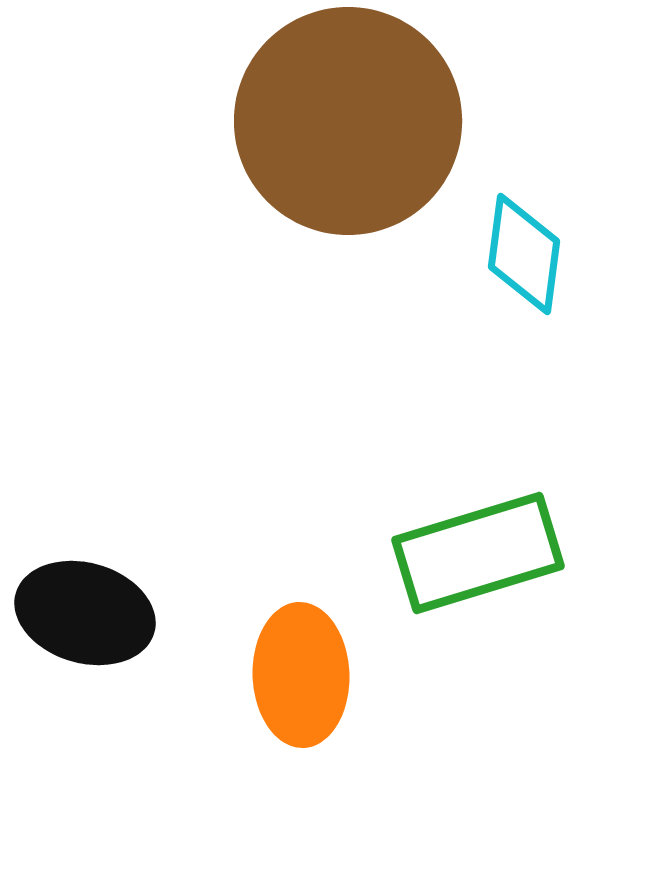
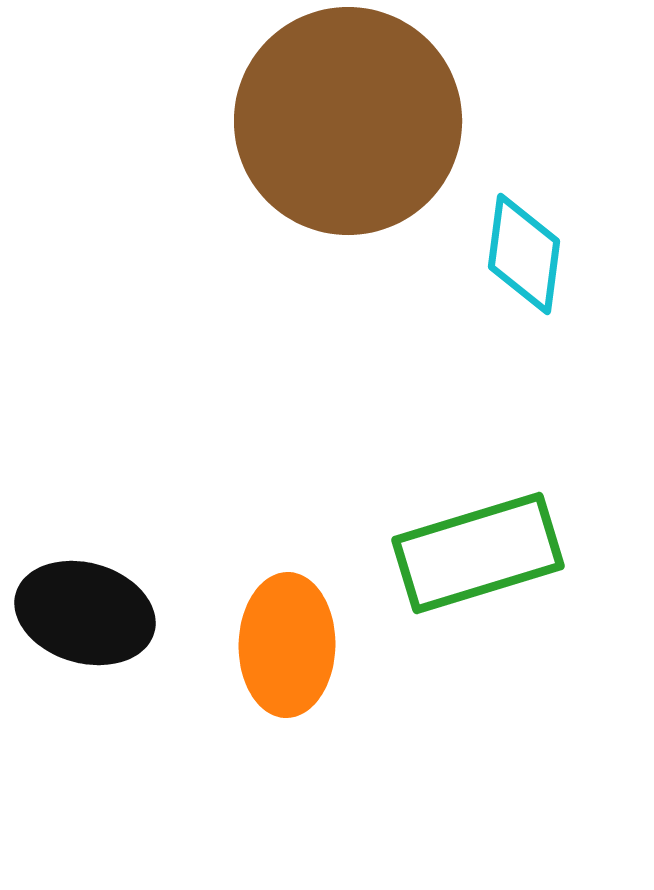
orange ellipse: moved 14 px left, 30 px up; rotated 3 degrees clockwise
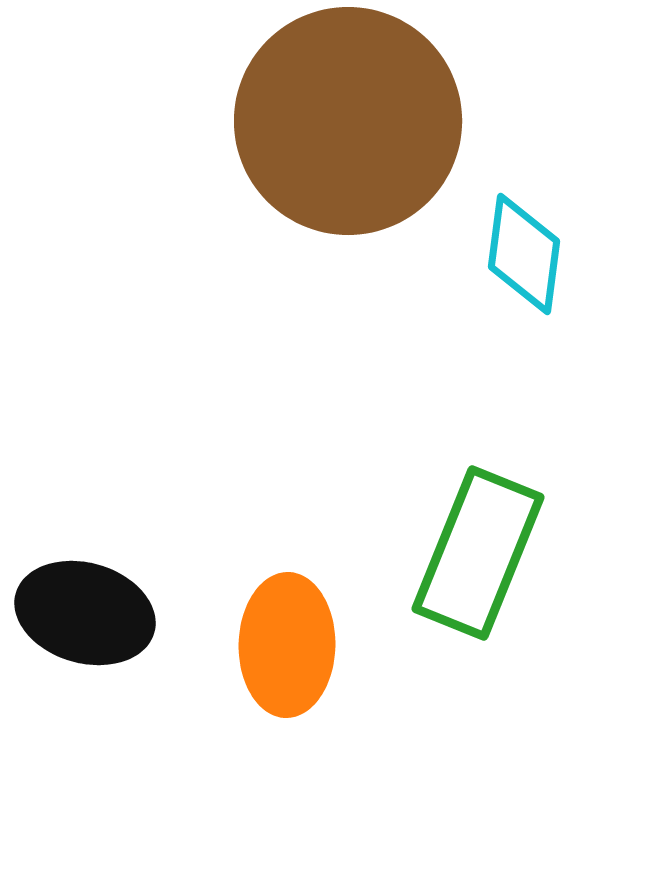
green rectangle: rotated 51 degrees counterclockwise
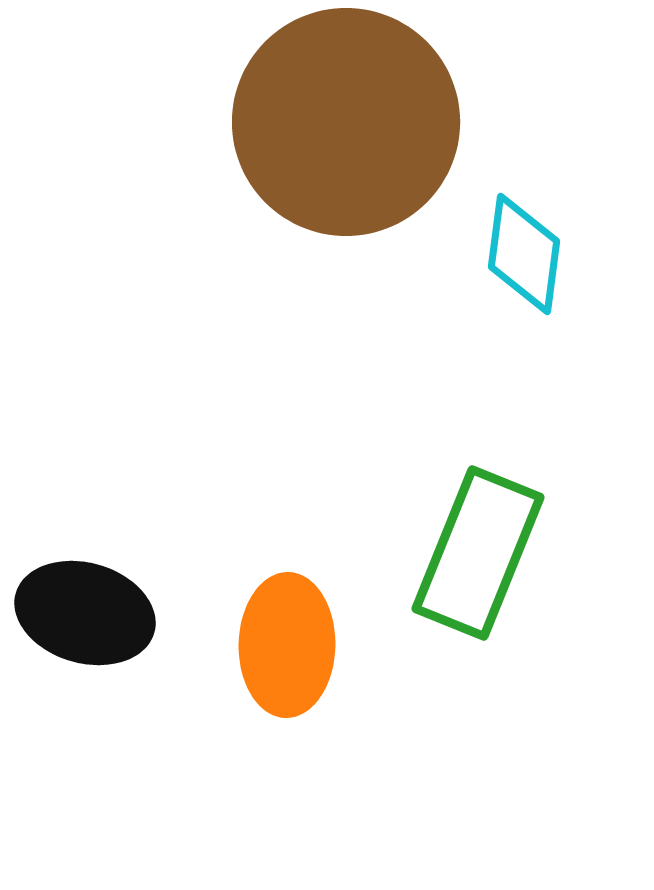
brown circle: moved 2 px left, 1 px down
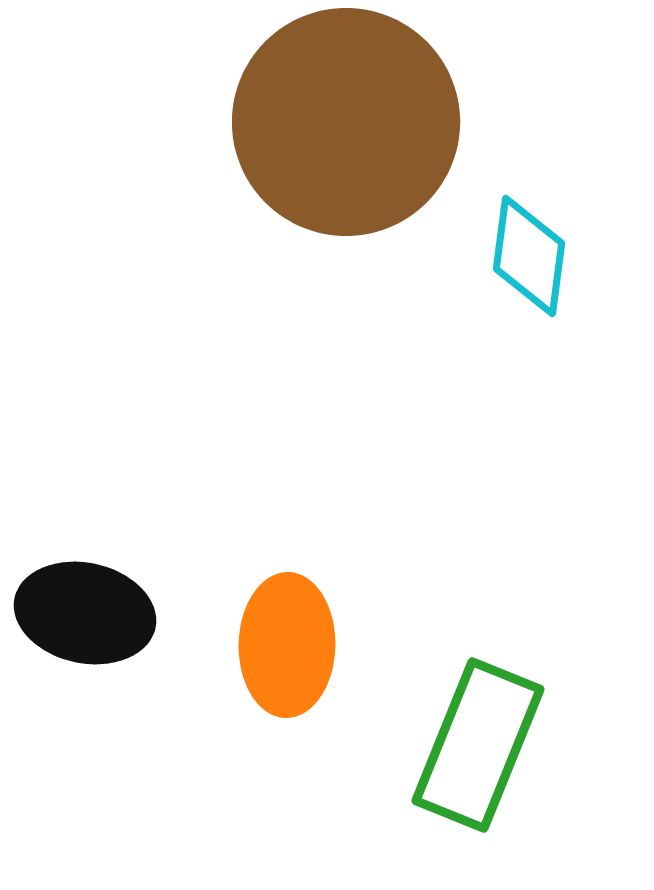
cyan diamond: moved 5 px right, 2 px down
green rectangle: moved 192 px down
black ellipse: rotated 4 degrees counterclockwise
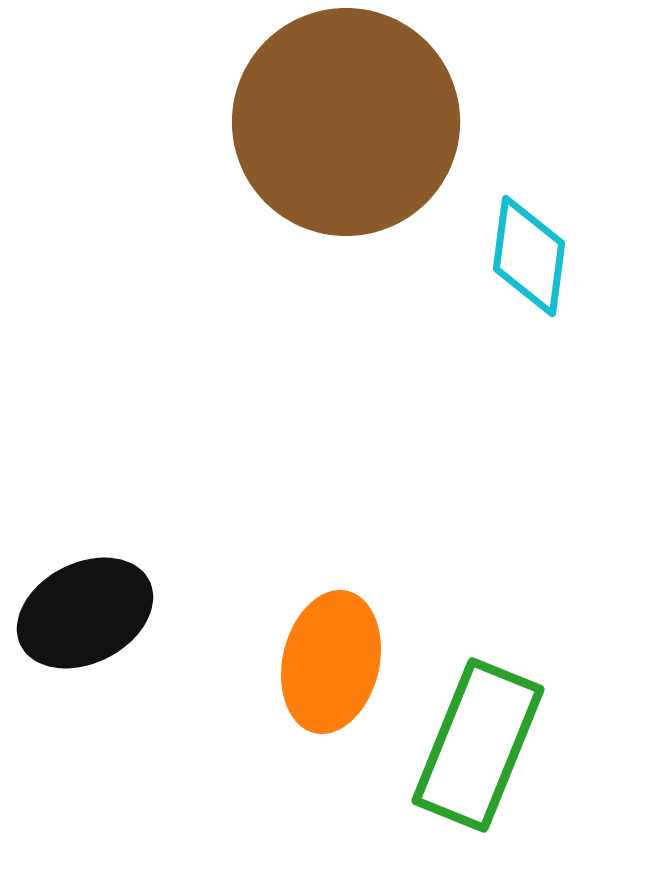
black ellipse: rotated 39 degrees counterclockwise
orange ellipse: moved 44 px right, 17 px down; rotated 12 degrees clockwise
